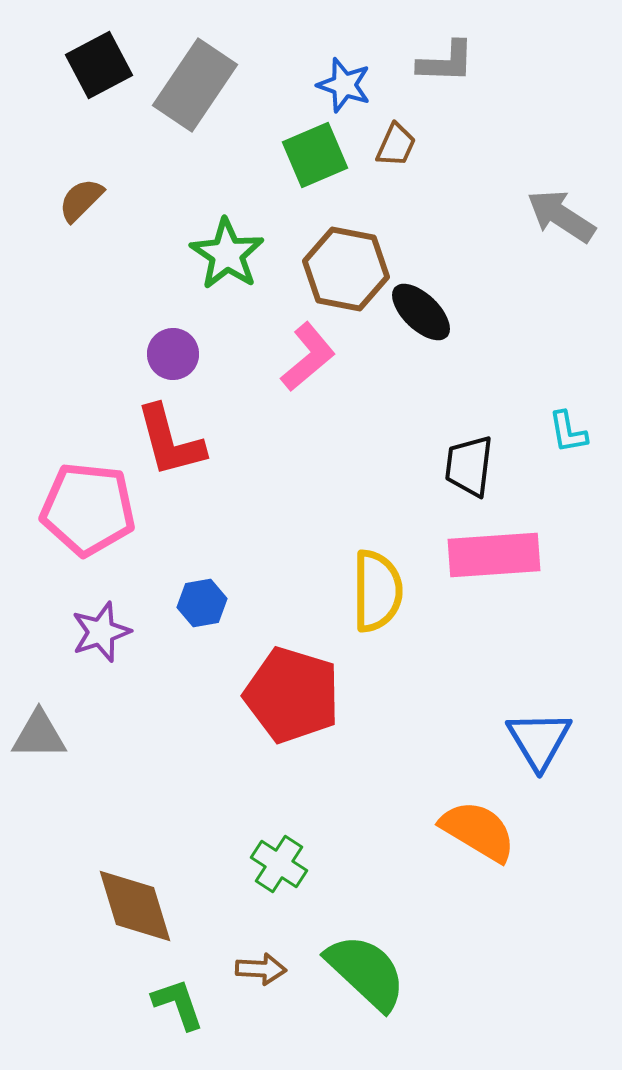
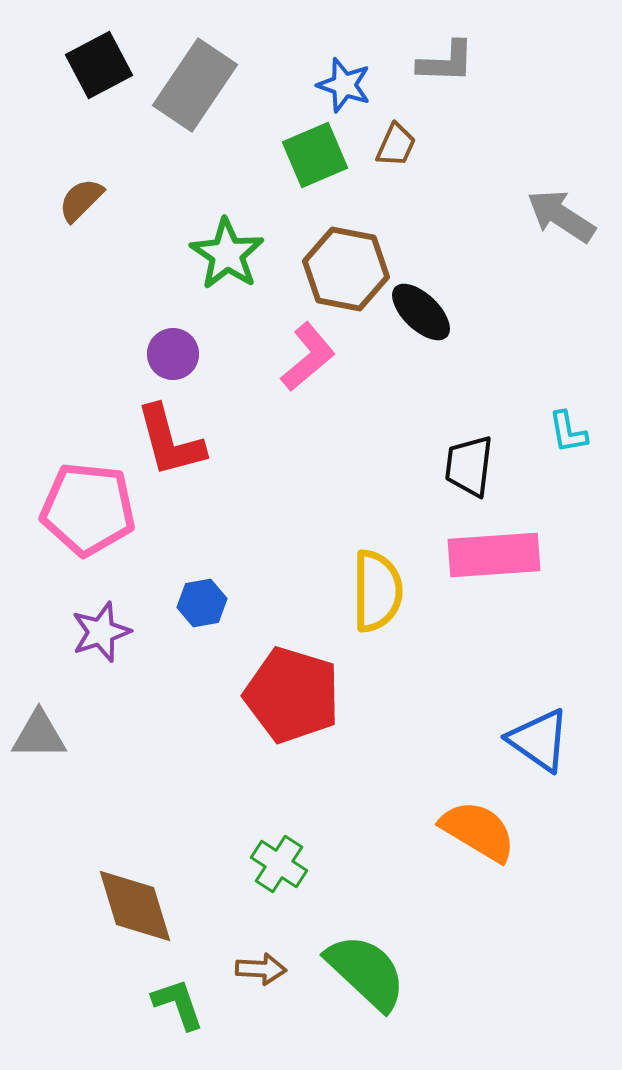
blue triangle: rotated 24 degrees counterclockwise
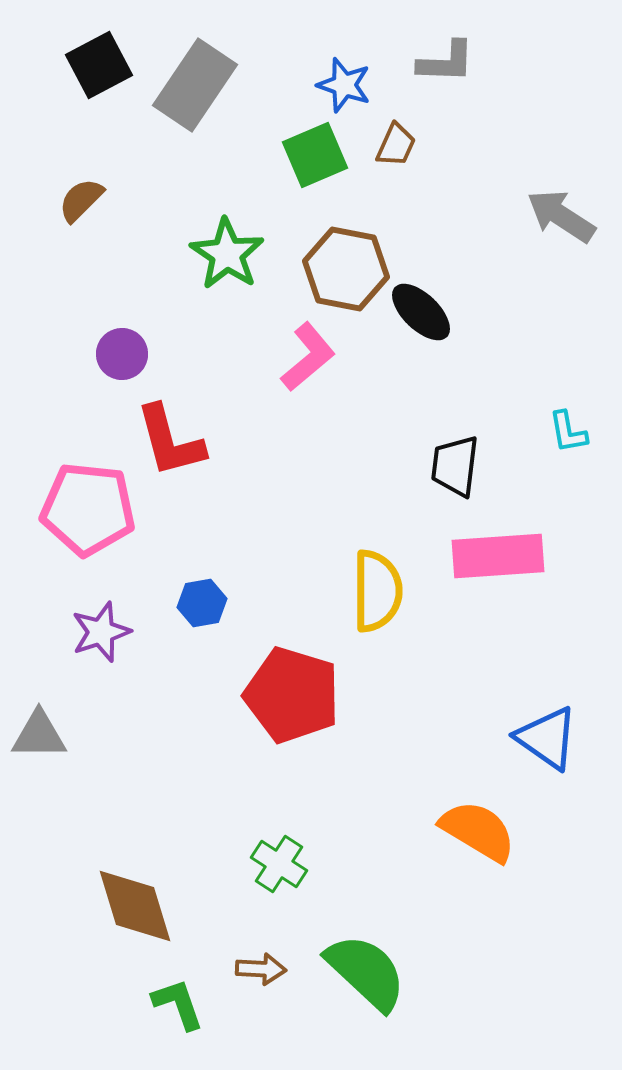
purple circle: moved 51 px left
black trapezoid: moved 14 px left
pink rectangle: moved 4 px right, 1 px down
blue triangle: moved 8 px right, 2 px up
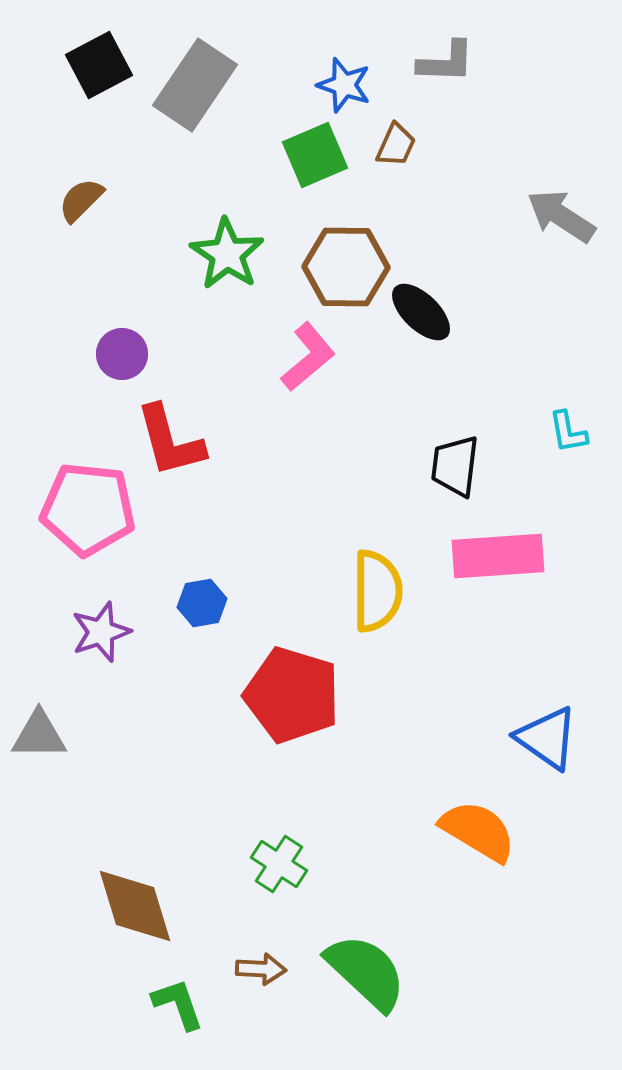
brown hexagon: moved 2 px up; rotated 10 degrees counterclockwise
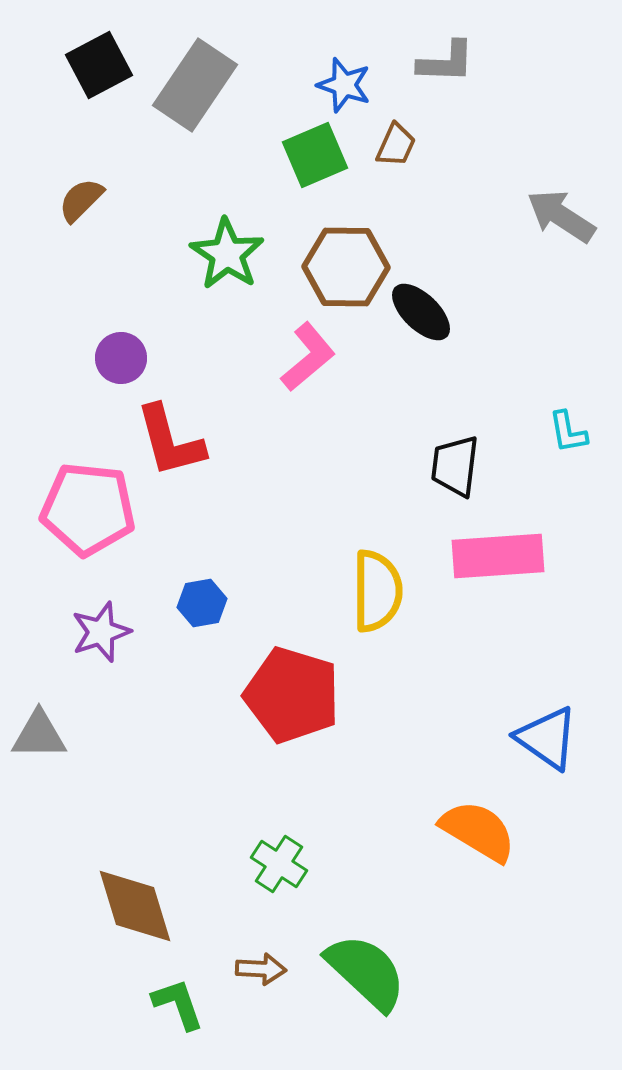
purple circle: moved 1 px left, 4 px down
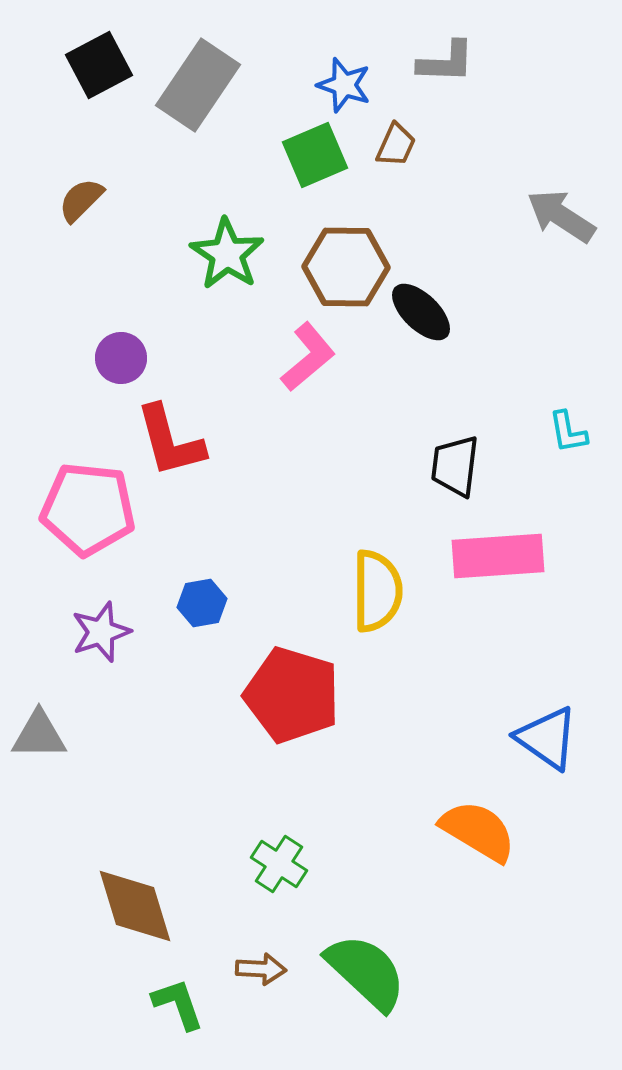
gray rectangle: moved 3 px right
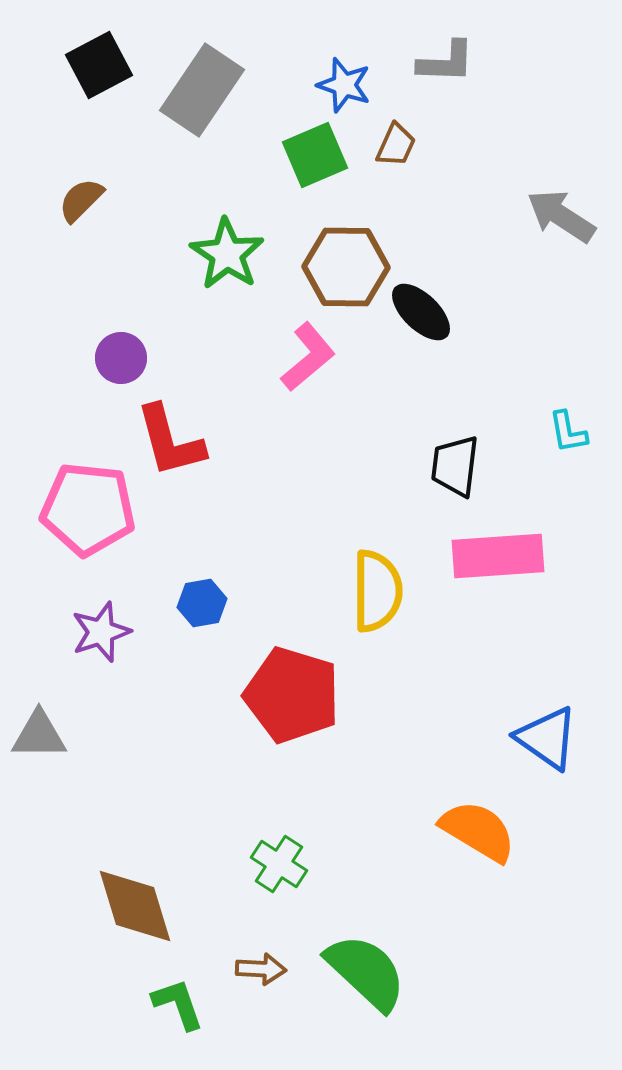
gray rectangle: moved 4 px right, 5 px down
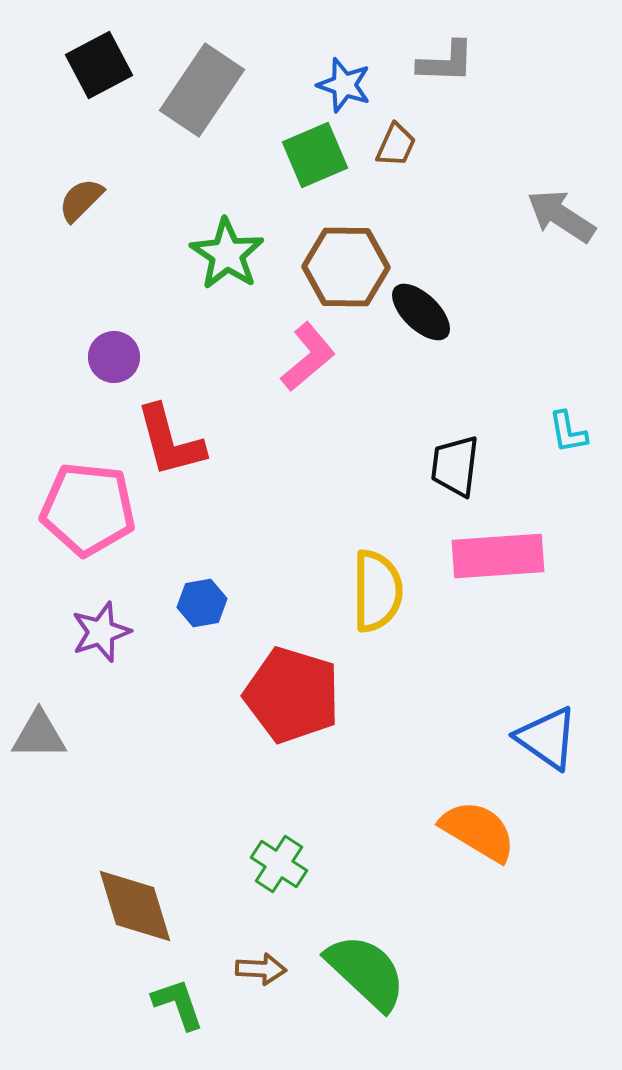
purple circle: moved 7 px left, 1 px up
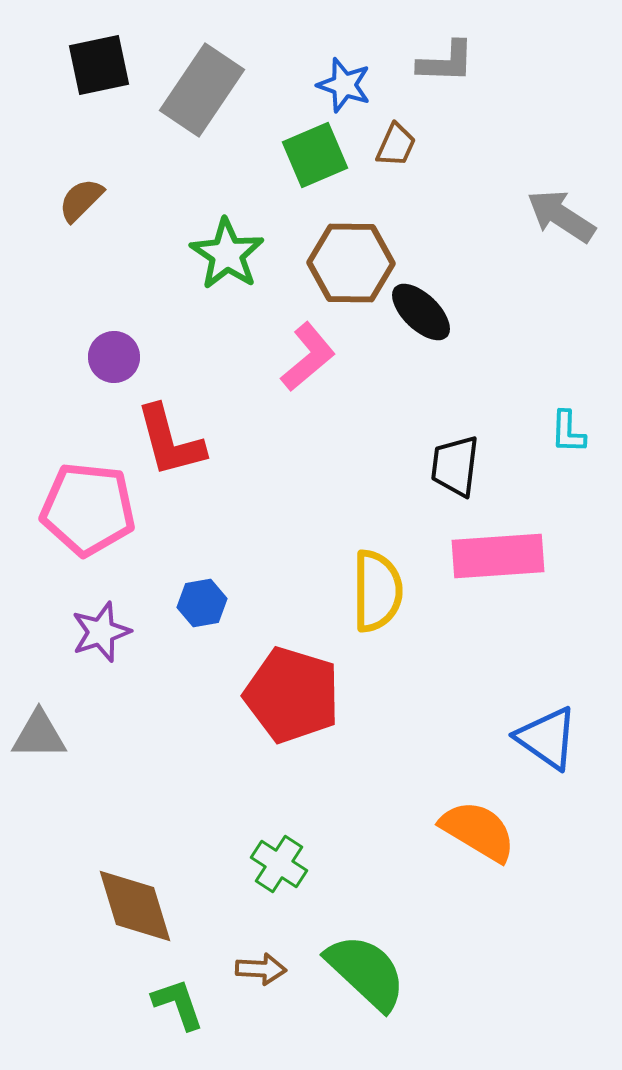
black square: rotated 16 degrees clockwise
brown hexagon: moved 5 px right, 4 px up
cyan L-shape: rotated 12 degrees clockwise
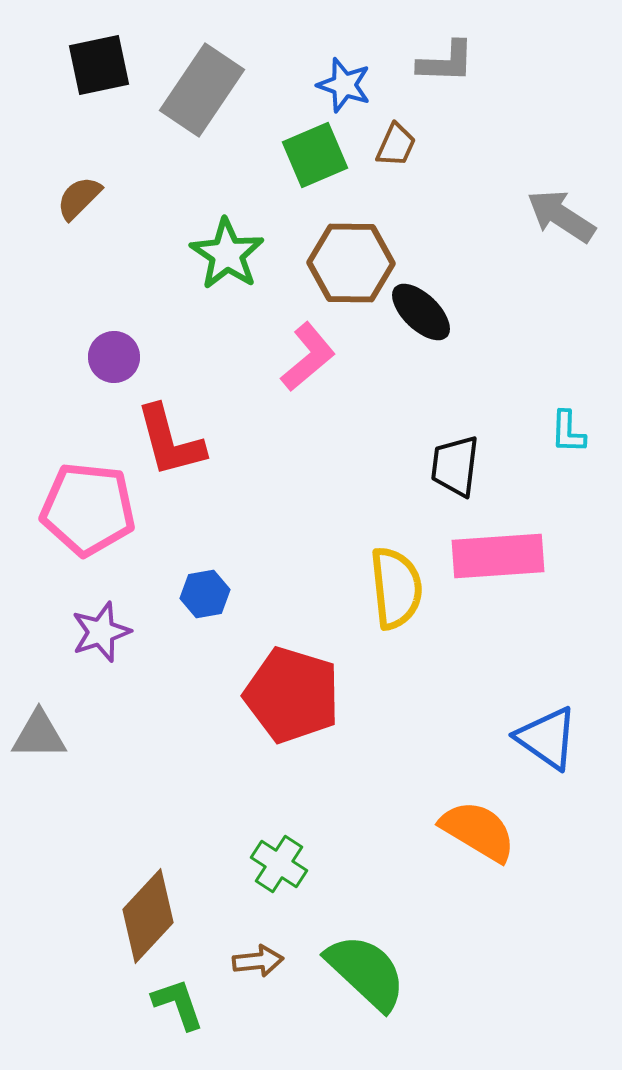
brown semicircle: moved 2 px left, 2 px up
yellow semicircle: moved 19 px right, 3 px up; rotated 6 degrees counterclockwise
blue hexagon: moved 3 px right, 9 px up
brown diamond: moved 13 px right, 10 px down; rotated 60 degrees clockwise
brown arrow: moved 3 px left, 8 px up; rotated 9 degrees counterclockwise
